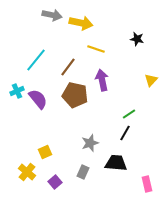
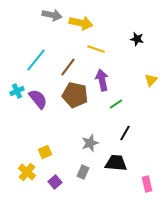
green line: moved 13 px left, 10 px up
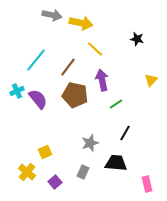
yellow line: moved 1 px left; rotated 24 degrees clockwise
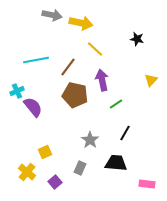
cyan line: rotated 40 degrees clockwise
purple semicircle: moved 5 px left, 8 px down
gray star: moved 3 px up; rotated 18 degrees counterclockwise
gray rectangle: moved 3 px left, 4 px up
pink rectangle: rotated 70 degrees counterclockwise
